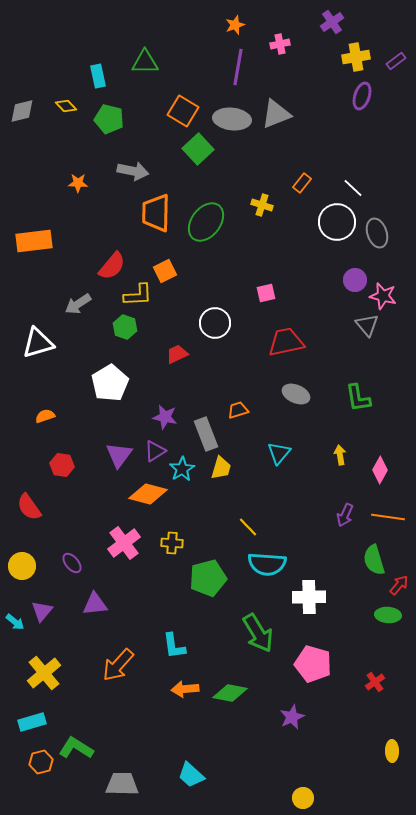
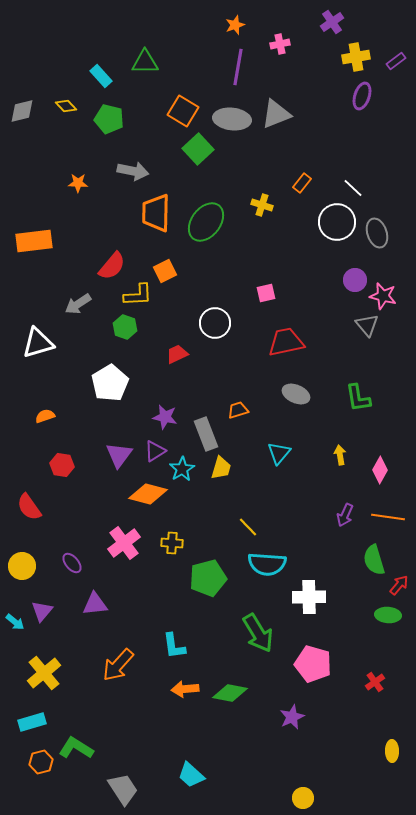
cyan rectangle at (98, 76): moved 3 px right; rotated 30 degrees counterclockwise
gray trapezoid at (122, 784): moved 1 px right, 5 px down; rotated 56 degrees clockwise
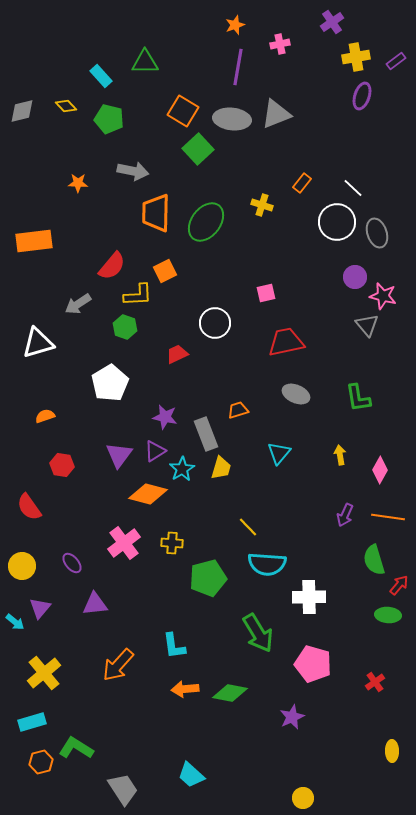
purple circle at (355, 280): moved 3 px up
purple triangle at (42, 611): moved 2 px left, 3 px up
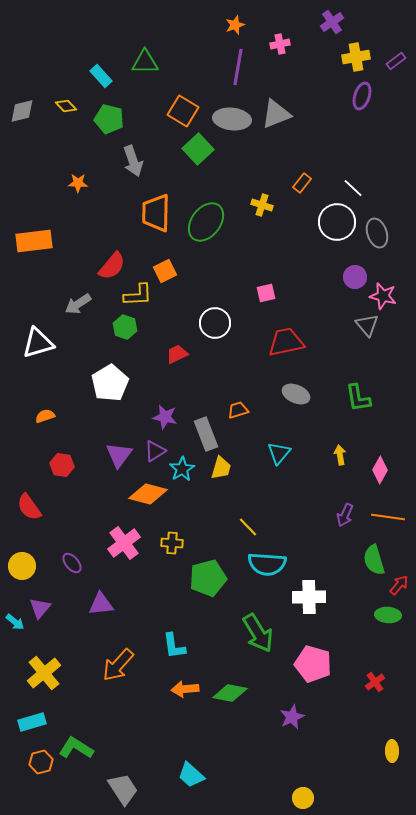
gray arrow at (133, 171): moved 10 px up; rotated 60 degrees clockwise
purple triangle at (95, 604): moved 6 px right
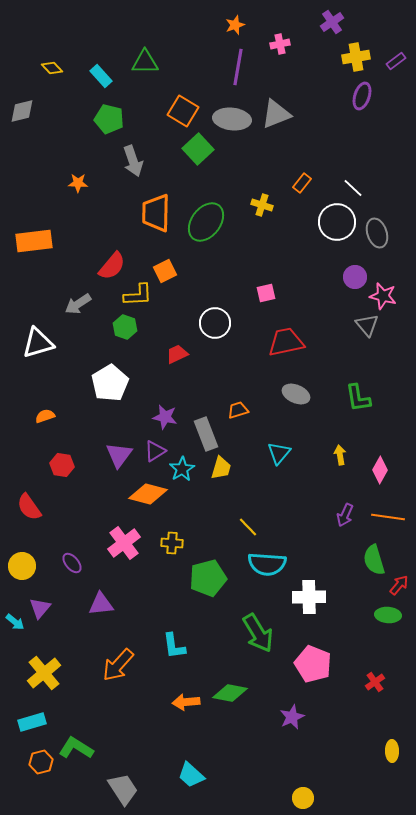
yellow diamond at (66, 106): moved 14 px left, 38 px up
pink pentagon at (313, 664): rotated 6 degrees clockwise
orange arrow at (185, 689): moved 1 px right, 13 px down
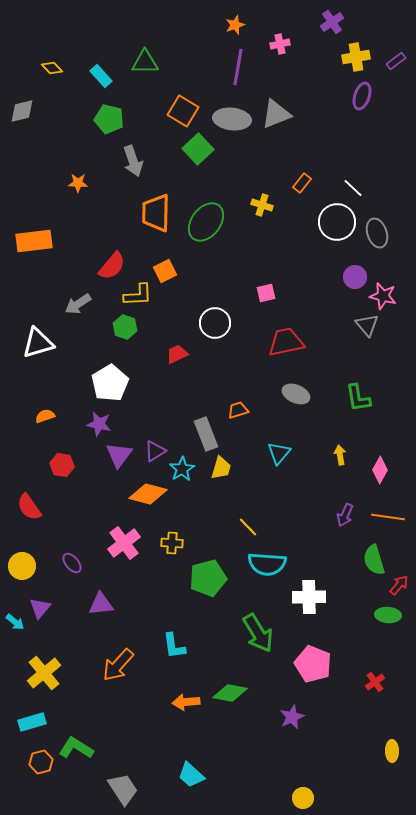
purple star at (165, 417): moved 66 px left, 7 px down
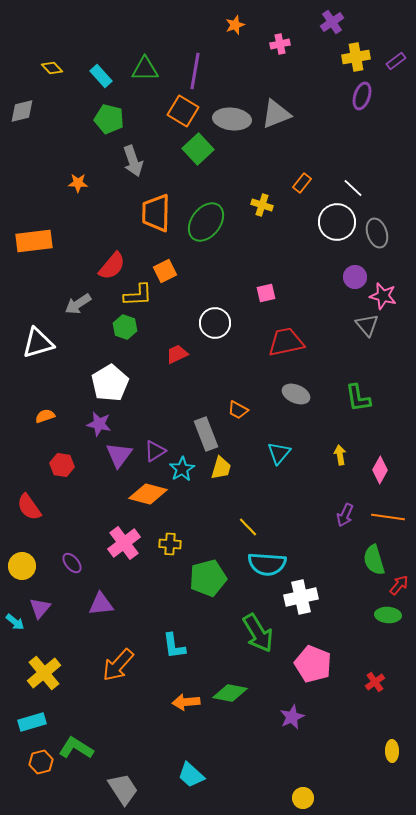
green triangle at (145, 62): moved 7 px down
purple line at (238, 67): moved 43 px left, 4 px down
orange trapezoid at (238, 410): rotated 135 degrees counterclockwise
yellow cross at (172, 543): moved 2 px left, 1 px down
white cross at (309, 597): moved 8 px left; rotated 12 degrees counterclockwise
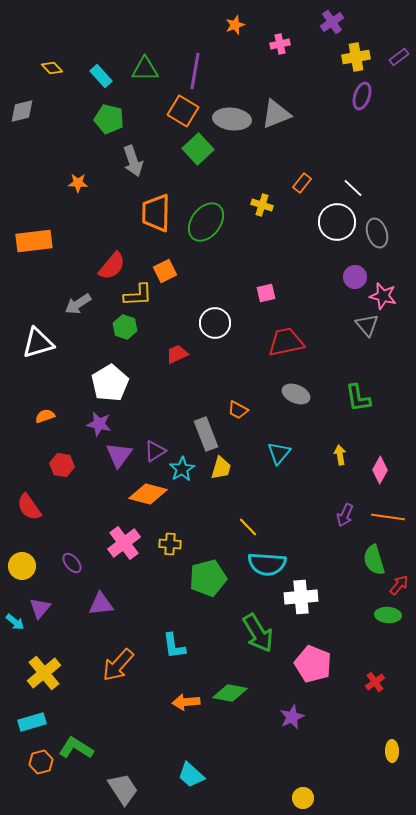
purple rectangle at (396, 61): moved 3 px right, 4 px up
white cross at (301, 597): rotated 8 degrees clockwise
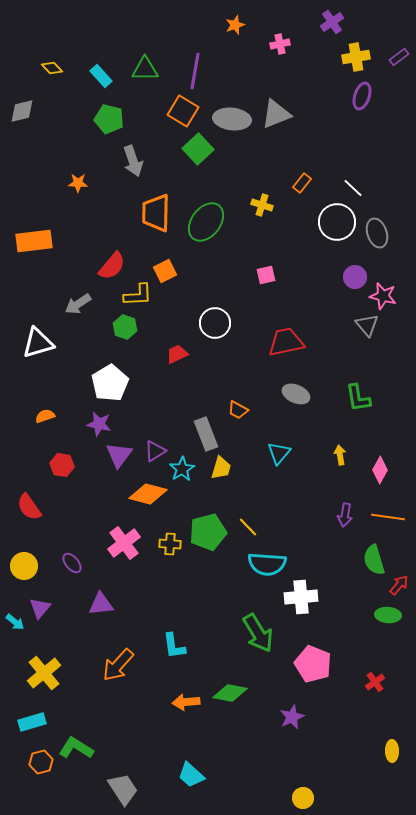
pink square at (266, 293): moved 18 px up
purple arrow at (345, 515): rotated 15 degrees counterclockwise
yellow circle at (22, 566): moved 2 px right
green pentagon at (208, 578): moved 46 px up
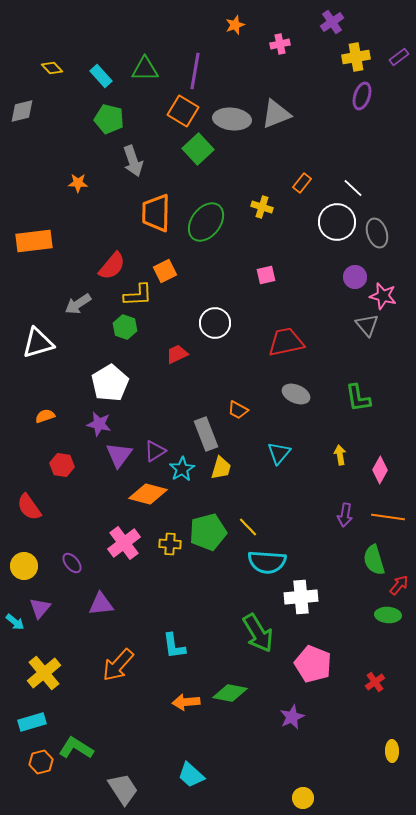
yellow cross at (262, 205): moved 2 px down
cyan semicircle at (267, 564): moved 2 px up
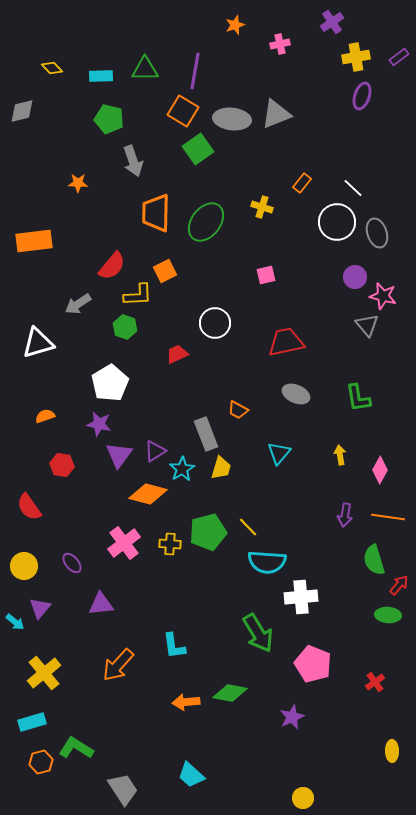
cyan rectangle at (101, 76): rotated 50 degrees counterclockwise
green square at (198, 149): rotated 8 degrees clockwise
